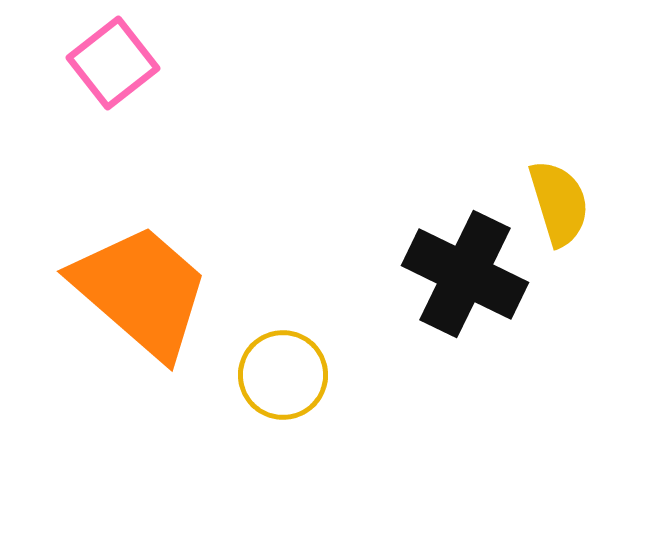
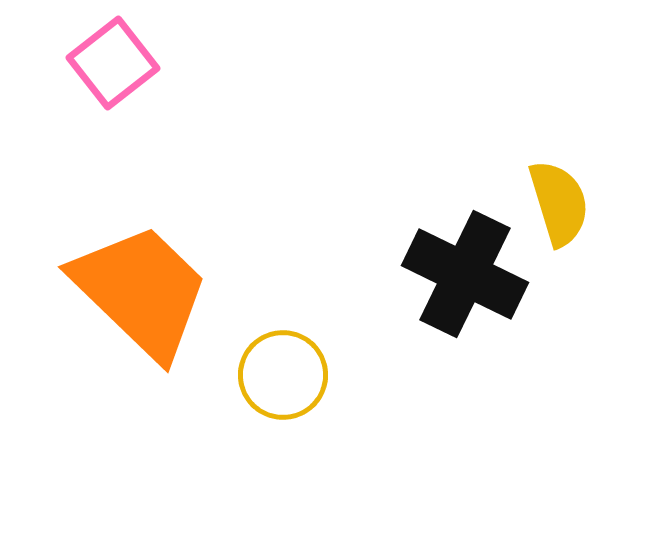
orange trapezoid: rotated 3 degrees clockwise
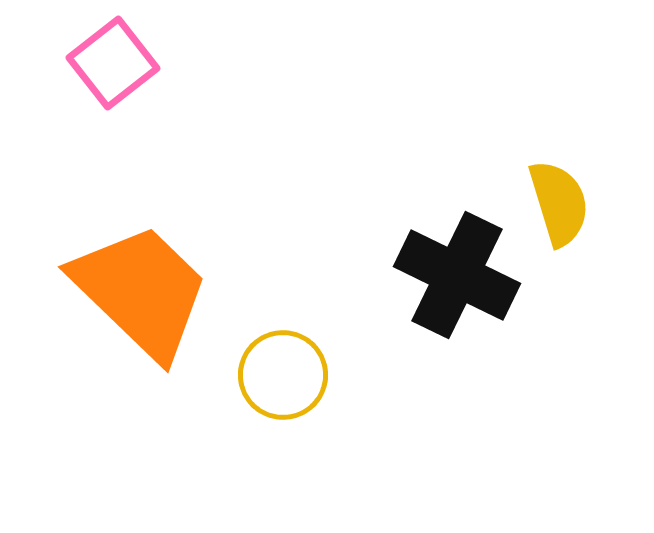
black cross: moved 8 px left, 1 px down
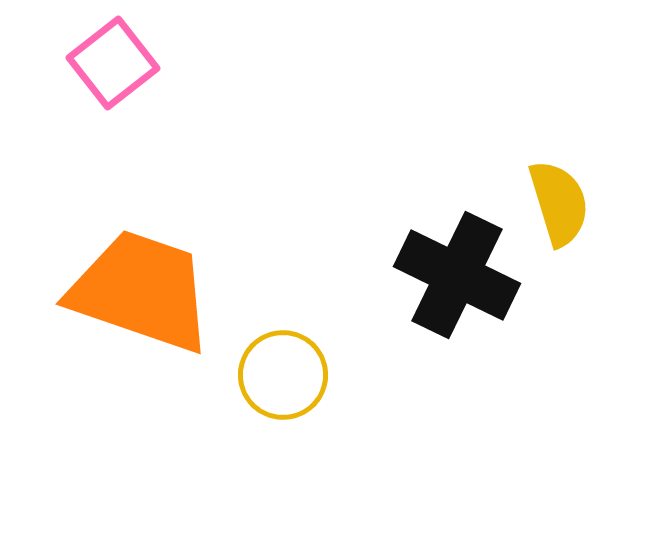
orange trapezoid: rotated 25 degrees counterclockwise
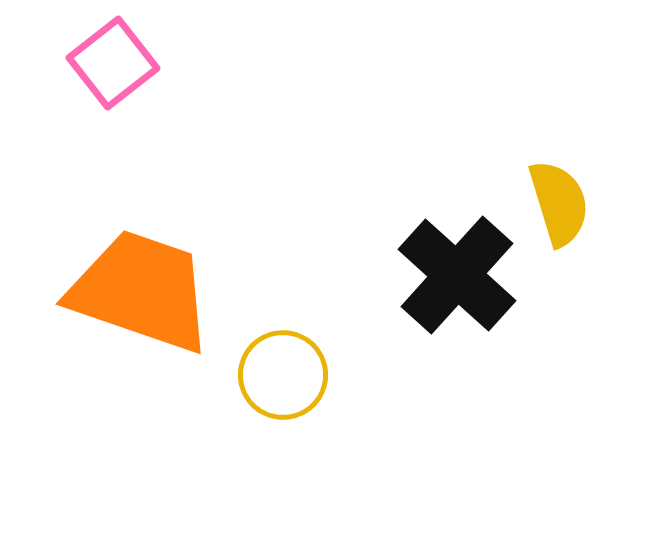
black cross: rotated 16 degrees clockwise
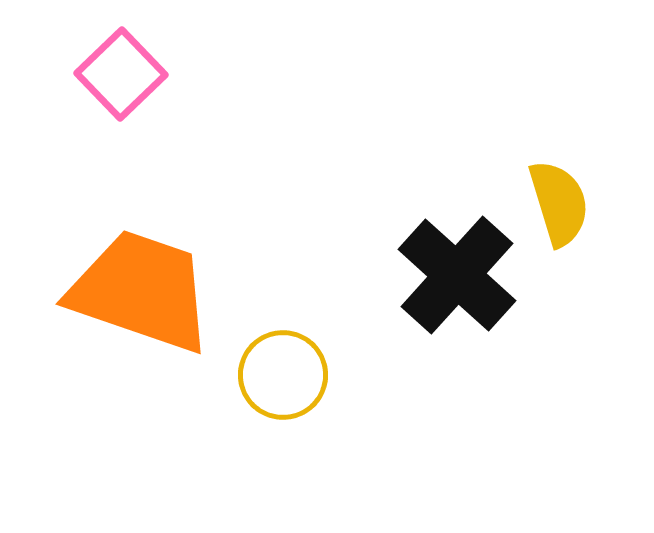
pink square: moved 8 px right, 11 px down; rotated 6 degrees counterclockwise
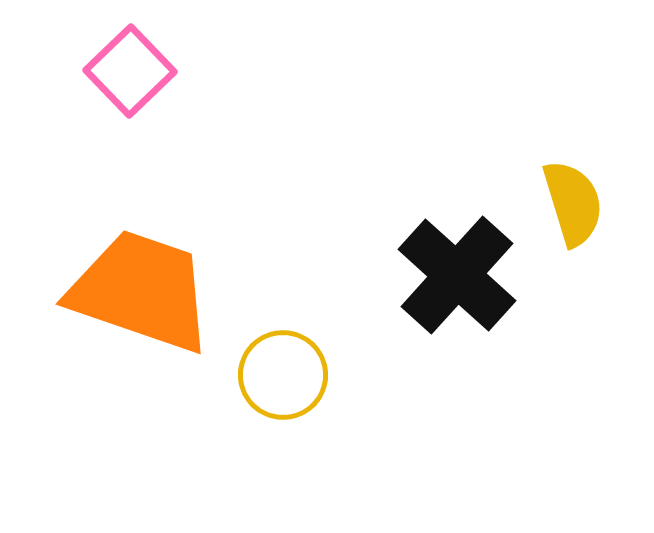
pink square: moved 9 px right, 3 px up
yellow semicircle: moved 14 px right
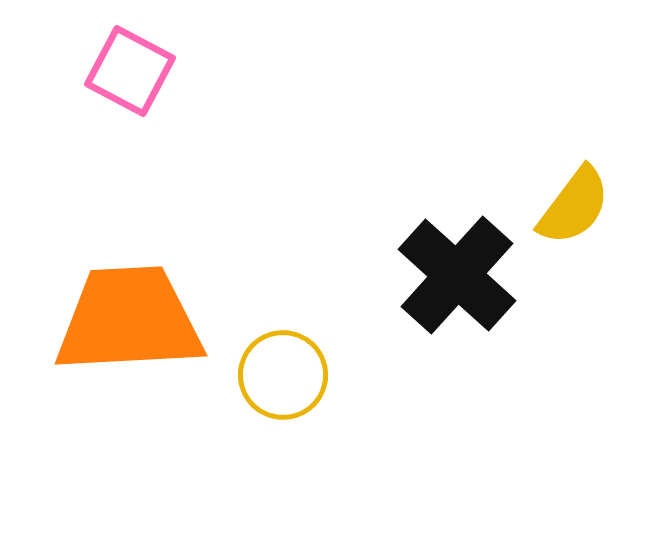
pink square: rotated 18 degrees counterclockwise
yellow semicircle: moved 1 px right, 3 px down; rotated 54 degrees clockwise
orange trapezoid: moved 12 px left, 29 px down; rotated 22 degrees counterclockwise
